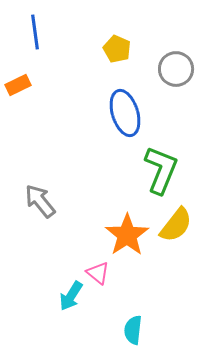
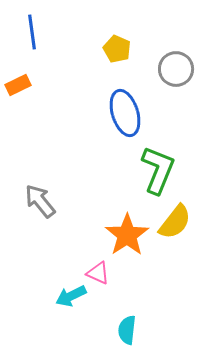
blue line: moved 3 px left
green L-shape: moved 3 px left
yellow semicircle: moved 1 px left, 3 px up
pink triangle: rotated 15 degrees counterclockwise
cyan arrow: rotated 32 degrees clockwise
cyan semicircle: moved 6 px left
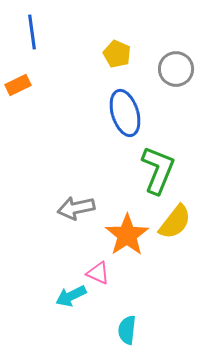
yellow pentagon: moved 5 px down
gray arrow: moved 36 px right, 7 px down; rotated 63 degrees counterclockwise
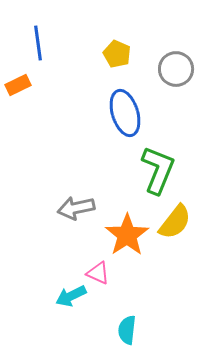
blue line: moved 6 px right, 11 px down
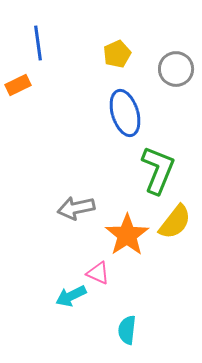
yellow pentagon: rotated 24 degrees clockwise
